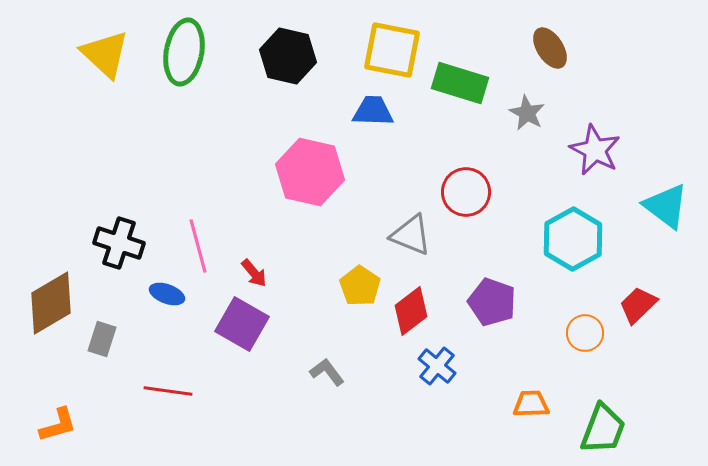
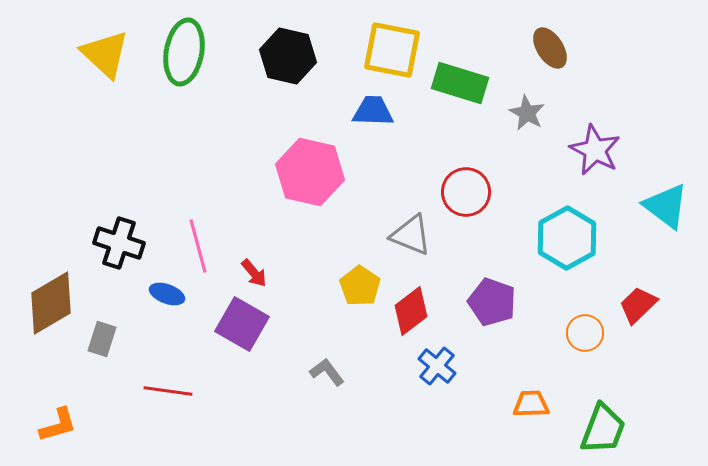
cyan hexagon: moved 6 px left, 1 px up
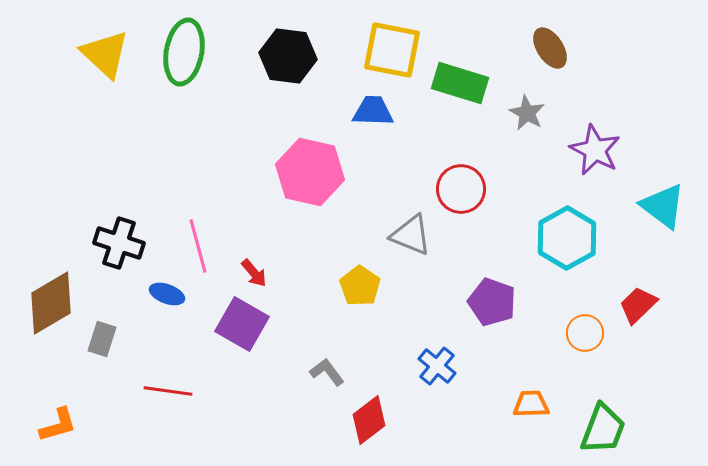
black hexagon: rotated 6 degrees counterclockwise
red circle: moved 5 px left, 3 px up
cyan triangle: moved 3 px left
red diamond: moved 42 px left, 109 px down
